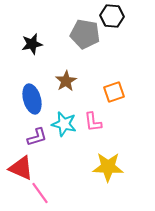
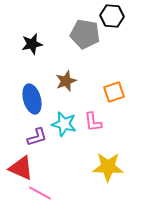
brown star: rotated 10 degrees clockwise
pink line: rotated 25 degrees counterclockwise
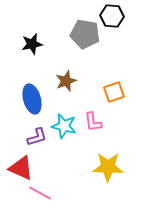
cyan star: moved 2 px down
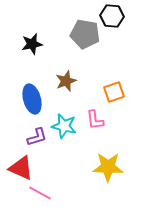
pink L-shape: moved 2 px right, 2 px up
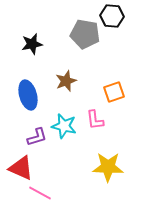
blue ellipse: moved 4 px left, 4 px up
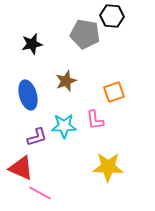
cyan star: rotated 15 degrees counterclockwise
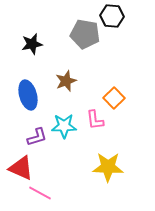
orange square: moved 6 px down; rotated 25 degrees counterclockwise
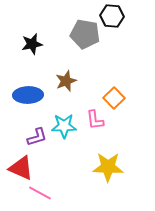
blue ellipse: rotated 76 degrees counterclockwise
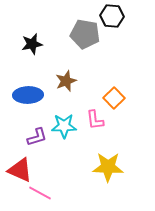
red triangle: moved 1 px left, 2 px down
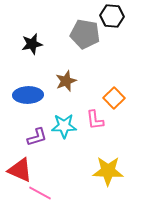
yellow star: moved 4 px down
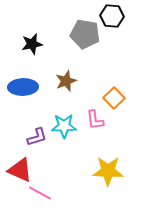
blue ellipse: moved 5 px left, 8 px up
